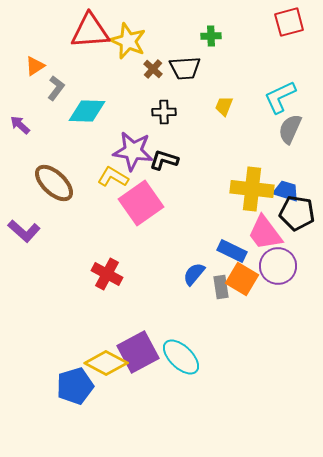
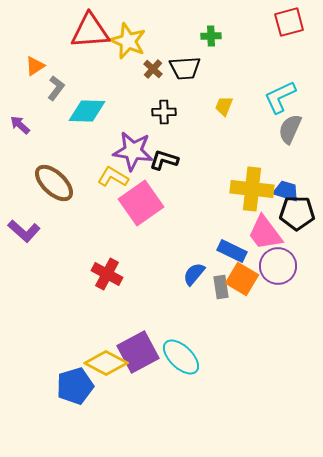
black pentagon: rotated 8 degrees counterclockwise
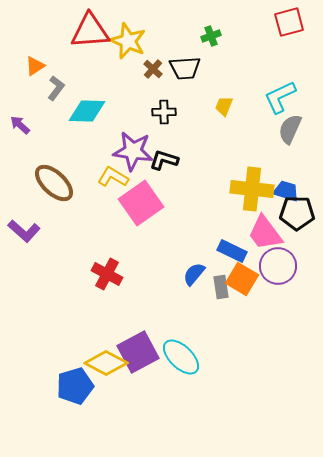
green cross: rotated 18 degrees counterclockwise
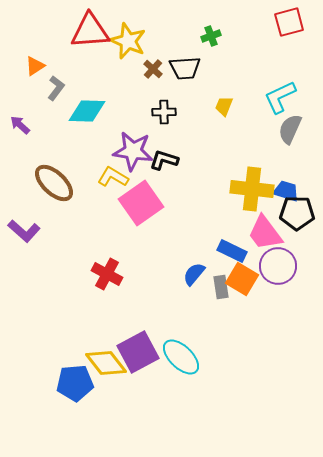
yellow diamond: rotated 24 degrees clockwise
blue pentagon: moved 3 px up; rotated 12 degrees clockwise
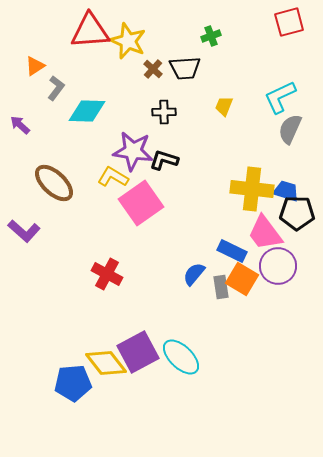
blue pentagon: moved 2 px left
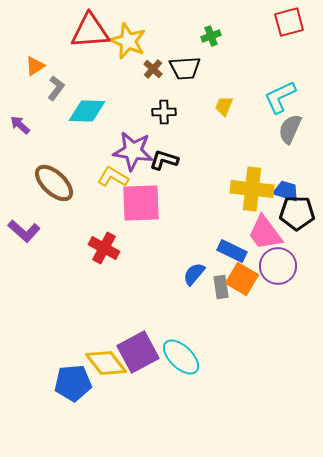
pink square: rotated 33 degrees clockwise
red cross: moved 3 px left, 26 px up
